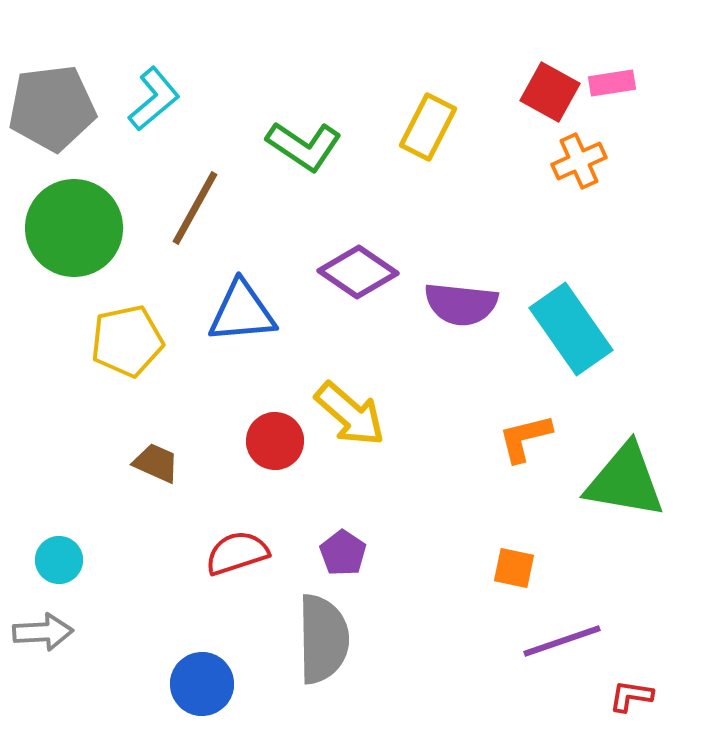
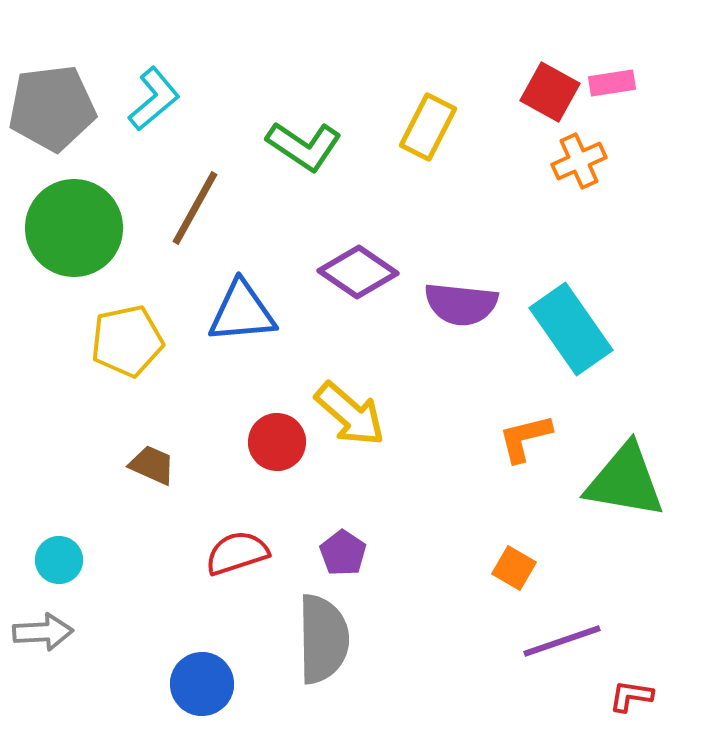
red circle: moved 2 px right, 1 px down
brown trapezoid: moved 4 px left, 2 px down
orange square: rotated 18 degrees clockwise
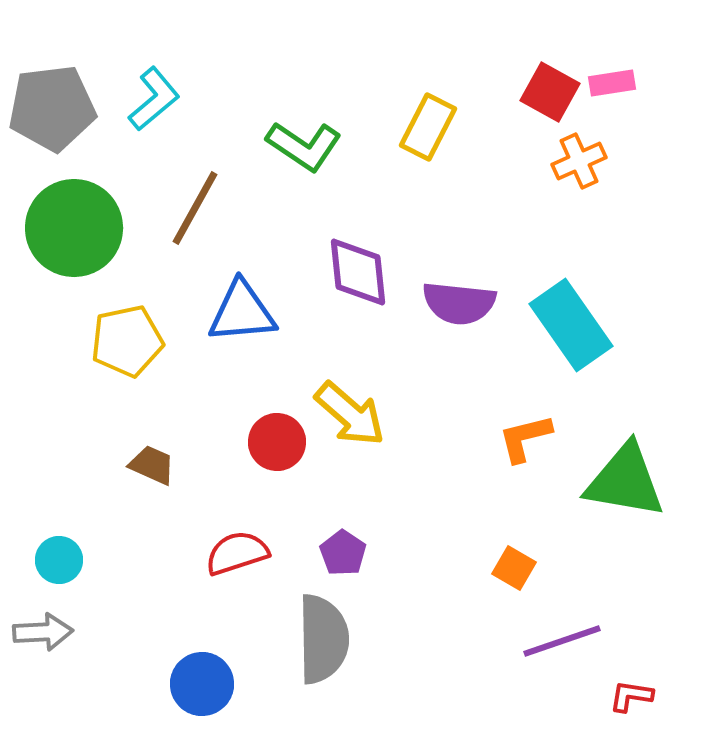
purple diamond: rotated 50 degrees clockwise
purple semicircle: moved 2 px left, 1 px up
cyan rectangle: moved 4 px up
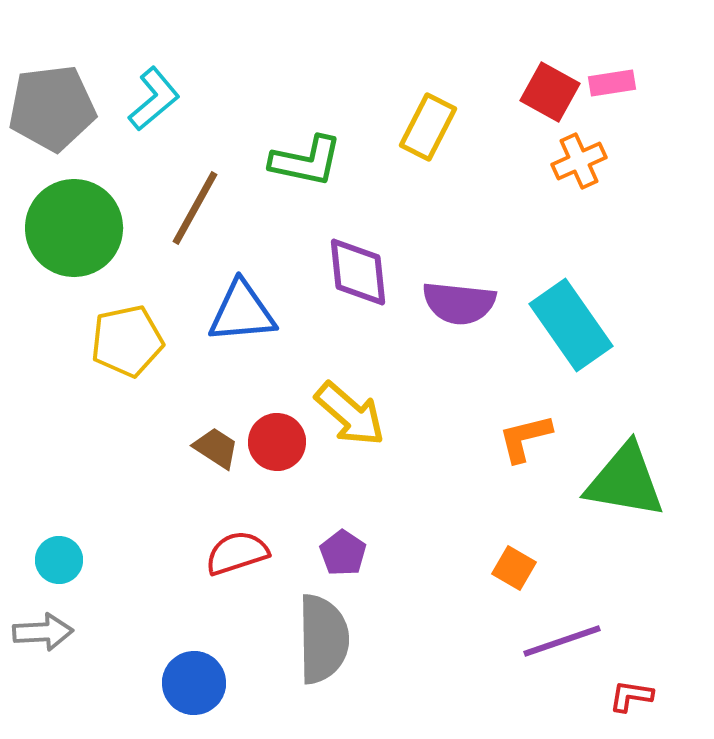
green L-shape: moved 2 px right, 15 px down; rotated 22 degrees counterclockwise
brown trapezoid: moved 64 px right, 17 px up; rotated 9 degrees clockwise
blue circle: moved 8 px left, 1 px up
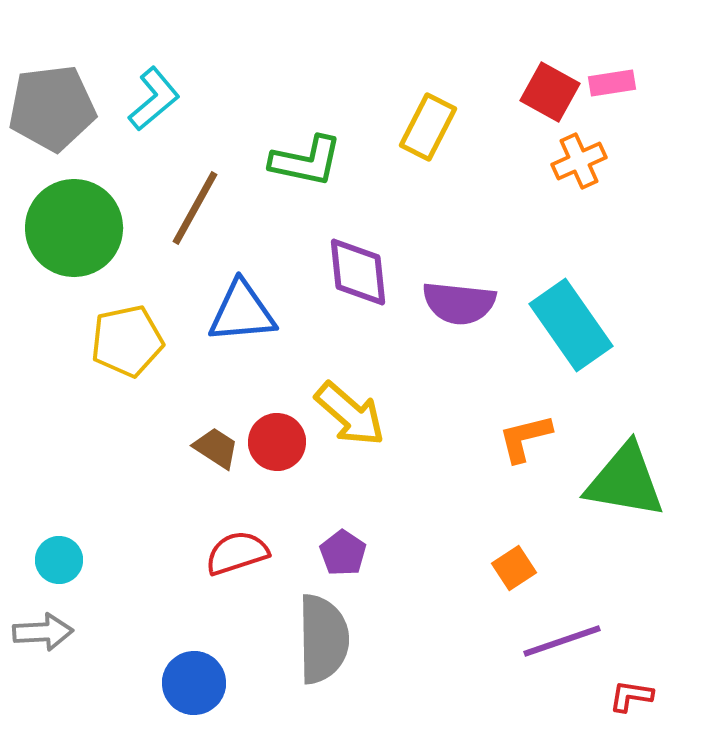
orange square: rotated 27 degrees clockwise
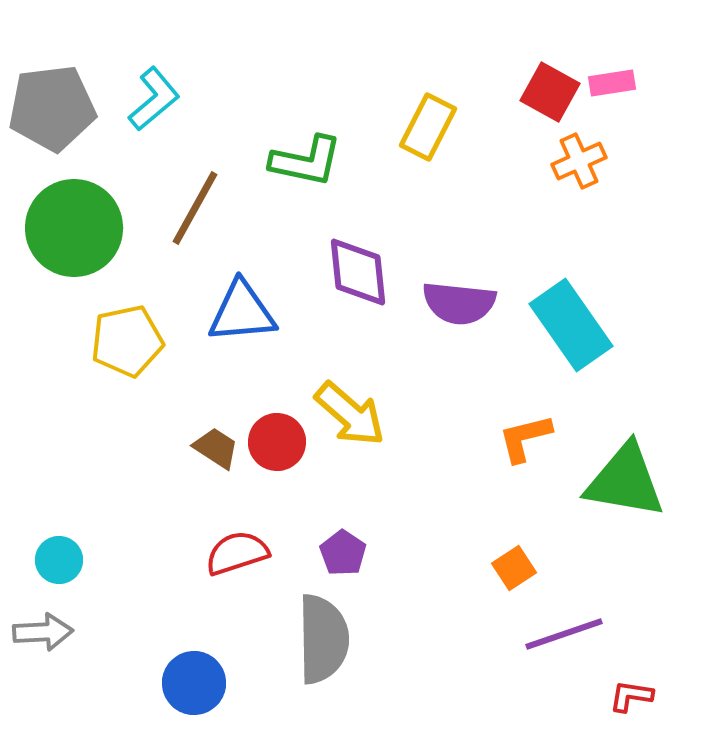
purple line: moved 2 px right, 7 px up
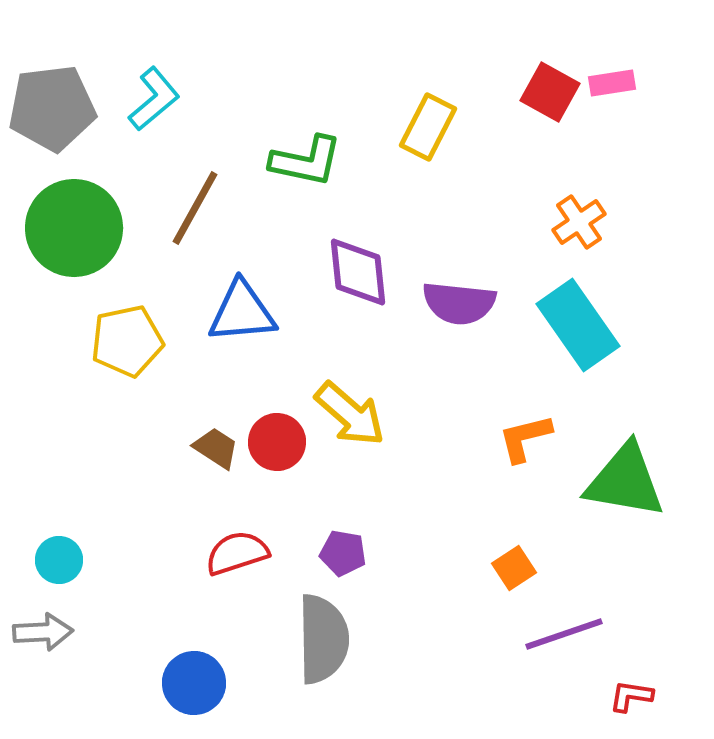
orange cross: moved 61 px down; rotated 10 degrees counterclockwise
cyan rectangle: moved 7 px right
purple pentagon: rotated 24 degrees counterclockwise
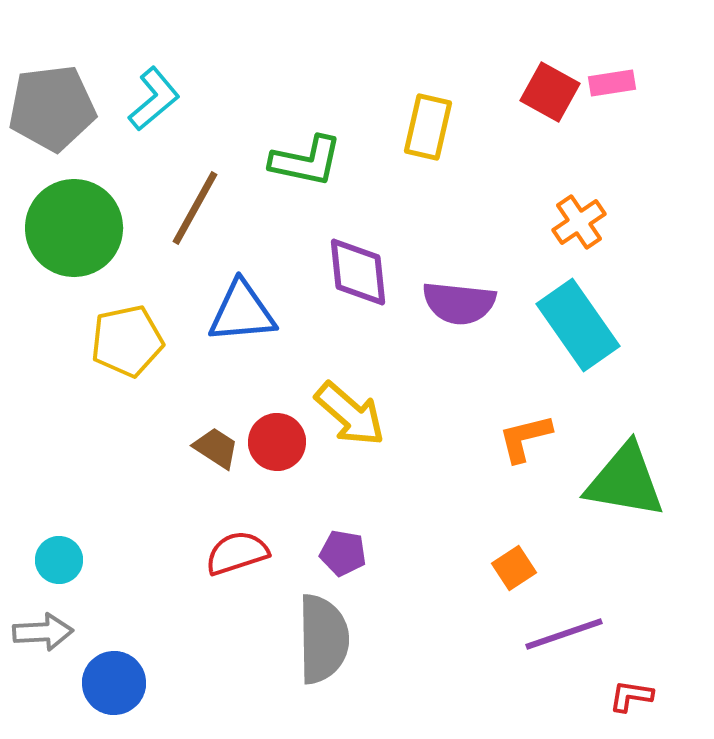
yellow rectangle: rotated 14 degrees counterclockwise
blue circle: moved 80 px left
